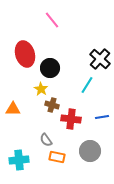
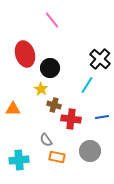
brown cross: moved 2 px right
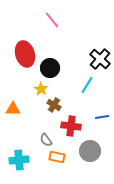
brown cross: rotated 16 degrees clockwise
red cross: moved 7 px down
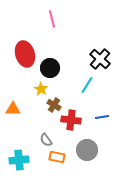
pink line: moved 1 px up; rotated 24 degrees clockwise
red cross: moved 6 px up
gray circle: moved 3 px left, 1 px up
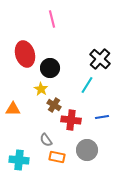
cyan cross: rotated 12 degrees clockwise
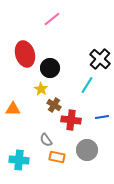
pink line: rotated 66 degrees clockwise
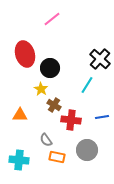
orange triangle: moved 7 px right, 6 px down
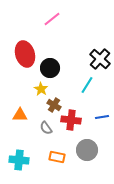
gray semicircle: moved 12 px up
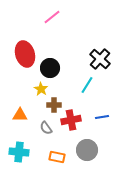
pink line: moved 2 px up
brown cross: rotated 32 degrees counterclockwise
red cross: rotated 18 degrees counterclockwise
cyan cross: moved 8 px up
